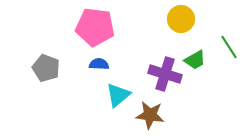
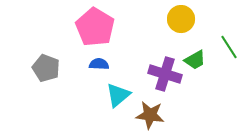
pink pentagon: rotated 24 degrees clockwise
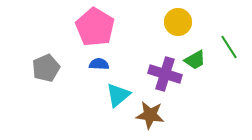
yellow circle: moved 3 px left, 3 px down
gray pentagon: rotated 28 degrees clockwise
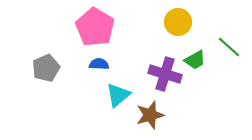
green line: rotated 15 degrees counterclockwise
brown star: rotated 24 degrees counterclockwise
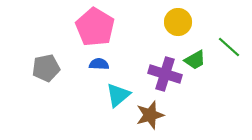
gray pentagon: rotated 12 degrees clockwise
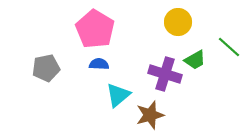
pink pentagon: moved 2 px down
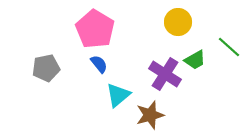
blue semicircle: rotated 48 degrees clockwise
purple cross: rotated 16 degrees clockwise
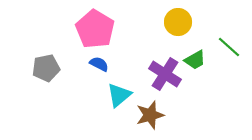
blue semicircle: rotated 24 degrees counterclockwise
cyan triangle: moved 1 px right
